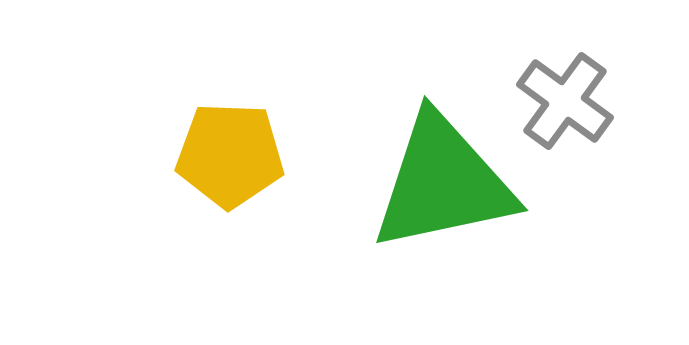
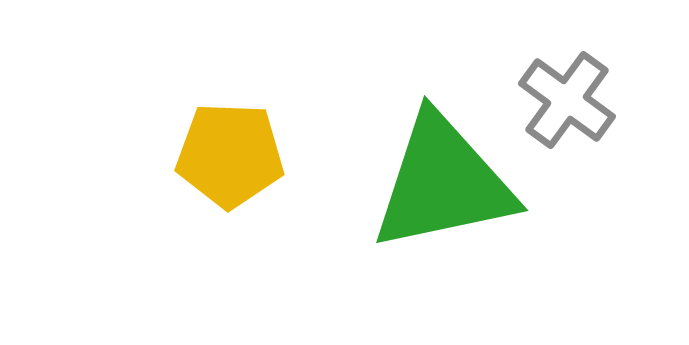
gray cross: moved 2 px right, 1 px up
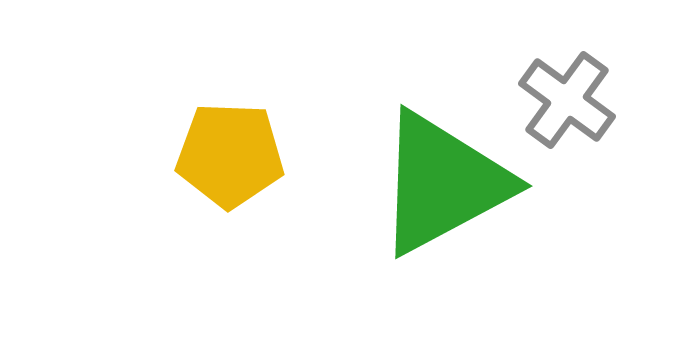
green triangle: rotated 16 degrees counterclockwise
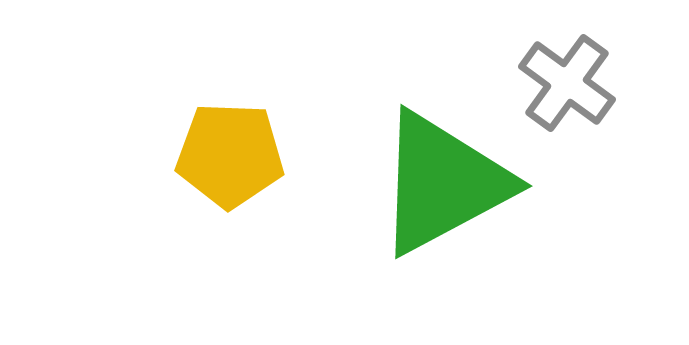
gray cross: moved 17 px up
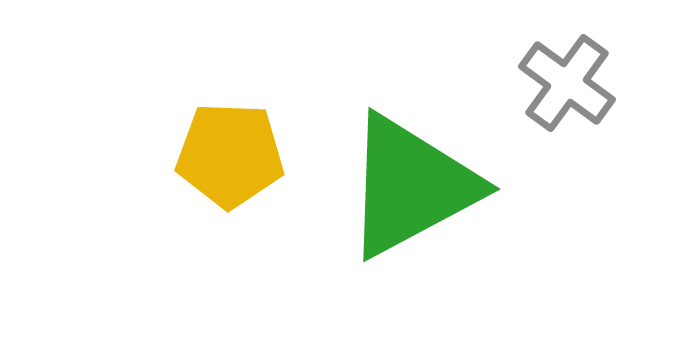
green triangle: moved 32 px left, 3 px down
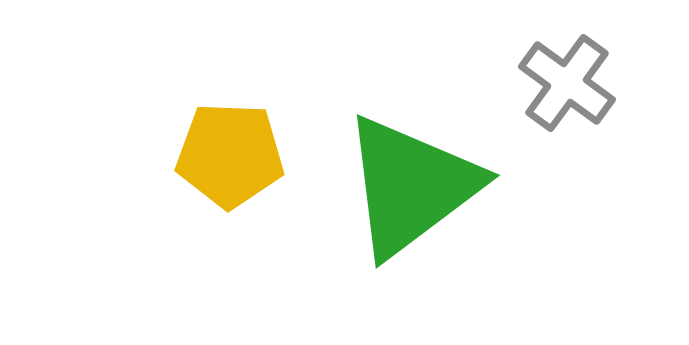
green triangle: rotated 9 degrees counterclockwise
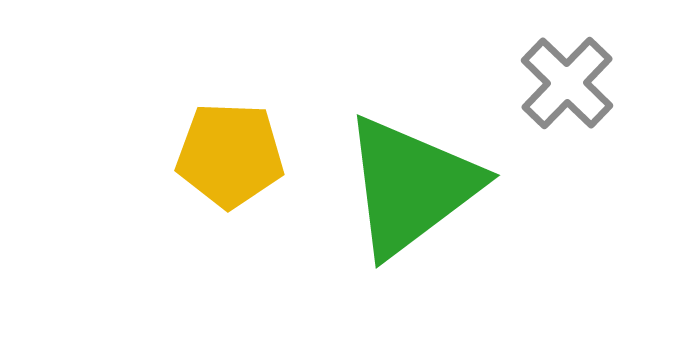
gray cross: rotated 8 degrees clockwise
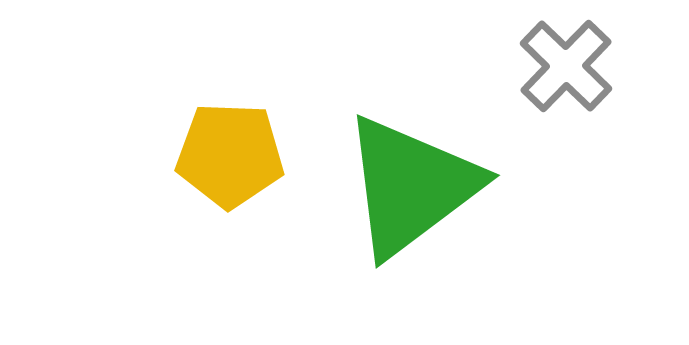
gray cross: moved 1 px left, 17 px up
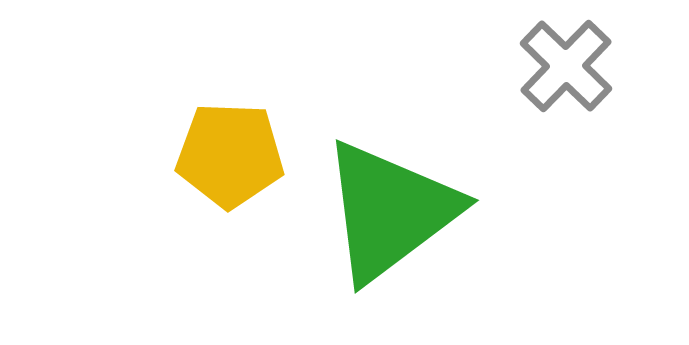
green triangle: moved 21 px left, 25 px down
